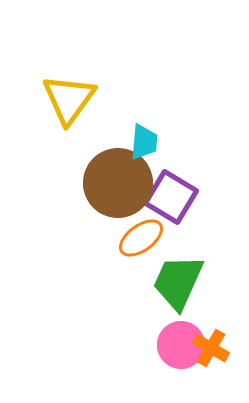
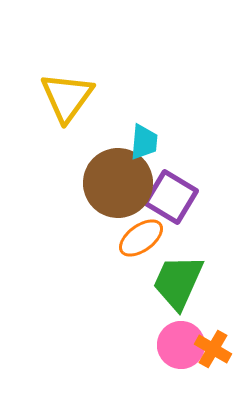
yellow triangle: moved 2 px left, 2 px up
orange cross: moved 2 px right, 1 px down
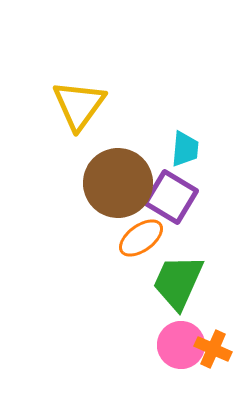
yellow triangle: moved 12 px right, 8 px down
cyan trapezoid: moved 41 px right, 7 px down
orange cross: rotated 6 degrees counterclockwise
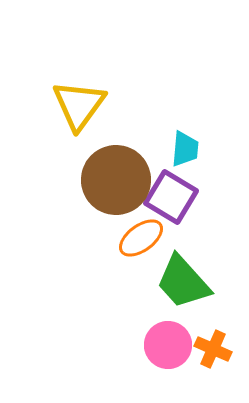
brown circle: moved 2 px left, 3 px up
green trapezoid: moved 5 px right; rotated 66 degrees counterclockwise
pink circle: moved 13 px left
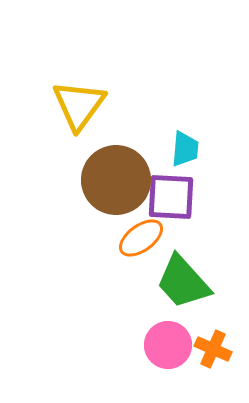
purple square: rotated 28 degrees counterclockwise
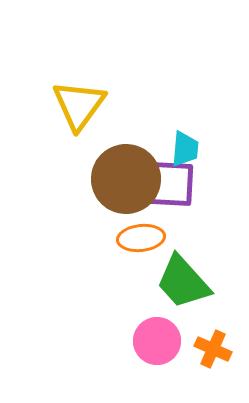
brown circle: moved 10 px right, 1 px up
purple square: moved 13 px up
orange ellipse: rotated 30 degrees clockwise
pink circle: moved 11 px left, 4 px up
